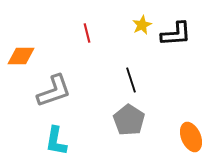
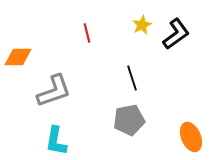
black L-shape: rotated 32 degrees counterclockwise
orange diamond: moved 3 px left, 1 px down
black line: moved 1 px right, 2 px up
gray pentagon: rotated 28 degrees clockwise
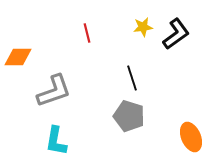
yellow star: moved 1 px right, 2 px down; rotated 18 degrees clockwise
gray pentagon: moved 4 px up; rotated 28 degrees clockwise
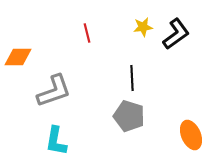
black line: rotated 15 degrees clockwise
orange ellipse: moved 2 px up
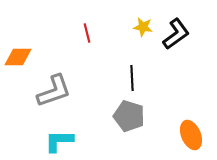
yellow star: rotated 18 degrees clockwise
cyan L-shape: moved 3 px right; rotated 80 degrees clockwise
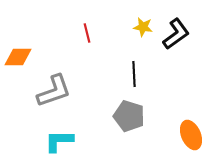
black line: moved 2 px right, 4 px up
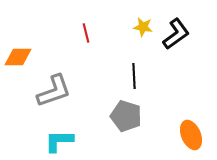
red line: moved 1 px left
black line: moved 2 px down
gray pentagon: moved 3 px left
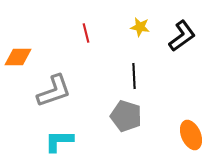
yellow star: moved 3 px left
black L-shape: moved 6 px right, 2 px down
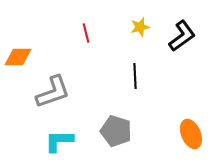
yellow star: rotated 24 degrees counterclockwise
black line: moved 1 px right
gray L-shape: moved 1 px left, 1 px down
gray pentagon: moved 10 px left, 15 px down
orange ellipse: moved 1 px up
